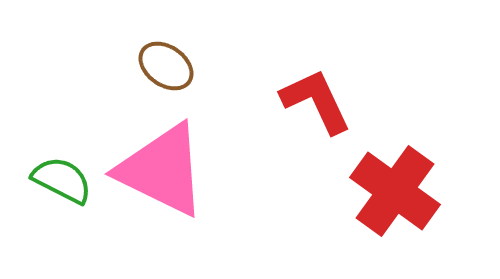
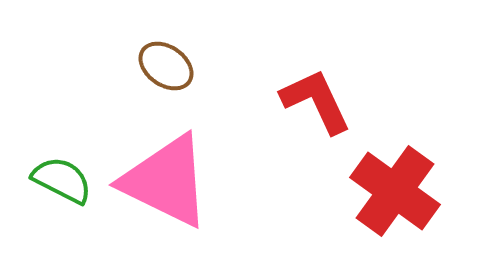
pink triangle: moved 4 px right, 11 px down
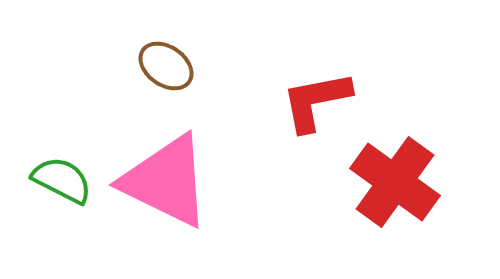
red L-shape: rotated 76 degrees counterclockwise
red cross: moved 9 px up
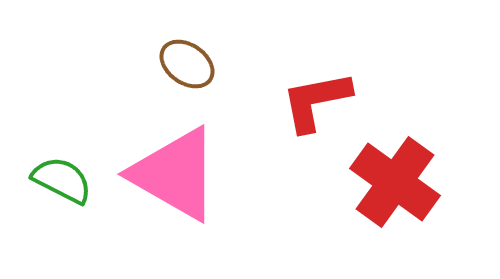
brown ellipse: moved 21 px right, 2 px up
pink triangle: moved 9 px right, 7 px up; rotated 4 degrees clockwise
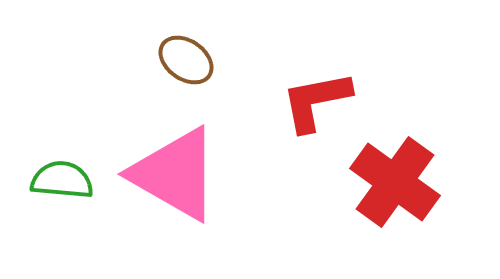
brown ellipse: moved 1 px left, 4 px up
green semicircle: rotated 22 degrees counterclockwise
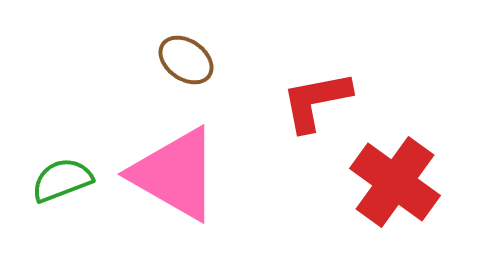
green semicircle: rotated 26 degrees counterclockwise
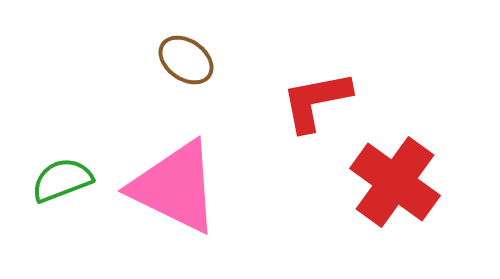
pink triangle: moved 13 px down; rotated 4 degrees counterclockwise
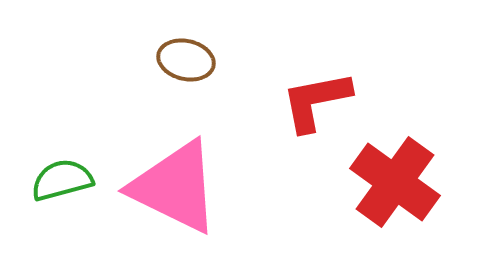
brown ellipse: rotated 22 degrees counterclockwise
green semicircle: rotated 6 degrees clockwise
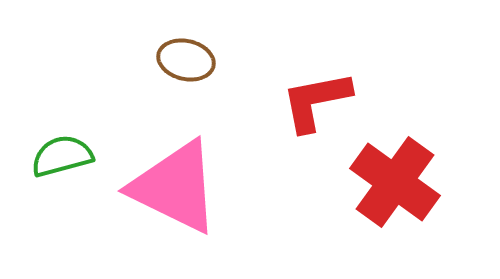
green semicircle: moved 24 px up
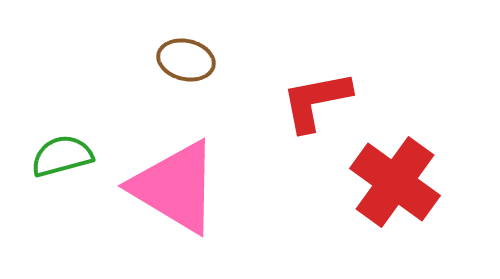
pink triangle: rotated 5 degrees clockwise
